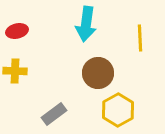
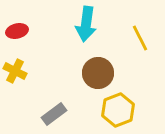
yellow line: rotated 24 degrees counterclockwise
yellow cross: rotated 25 degrees clockwise
yellow hexagon: rotated 8 degrees clockwise
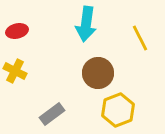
gray rectangle: moved 2 px left
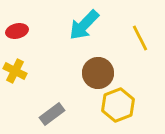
cyan arrow: moved 2 px left, 1 px down; rotated 36 degrees clockwise
yellow hexagon: moved 5 px up
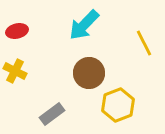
yellow line: moved 4 px right, 5 px down
brown circle: moved 9 px left
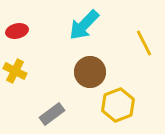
brown circle: moved 1 px right, 1 px up
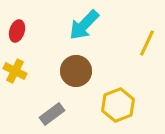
red ellipse: rotated 60 degrees counterclockwise
yellow line: moved 3 px right; rotated 52 degrees clockwise
brown circle: moved 14 px left, 1 px up
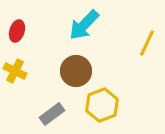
yellow hexagon: moved 16 px left
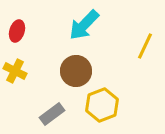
yellow line: moved 2 px left, 3 px down
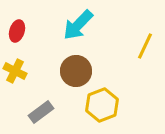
cyan arrow: moved 6 px left
gray rectangle: moved 11 px left, 2 px up
